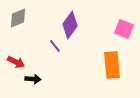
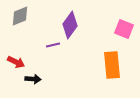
gray diamond: moved 2 px right, 2 px up
purple line: moved 2 px left, 1 px up; rotated 64 degrees counterclockwise
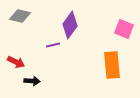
gray diamond: rotated 35 degrees clockwise
black arrow: moved 1 px left, 2 px down
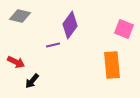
black arrow: rotated 126 degrees clockwise
